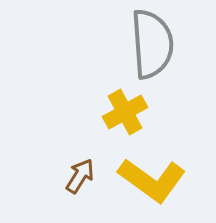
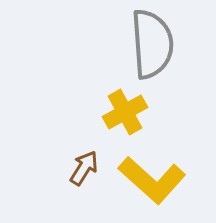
brown arrow: moved 4 px right, 8 px up
yellow L-shape: rotated 6 degrees clockwise
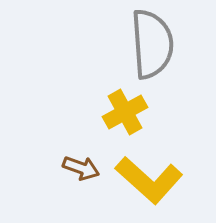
brown arrow: moved 3 px left; rotated 78 degrees clockwise
yellow L-shape: moved 3 px left
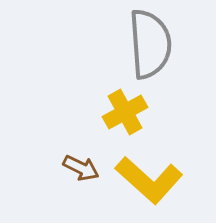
gray semicircle: moved 2 px left
brown arrow: rotated 6 degrees clockwise
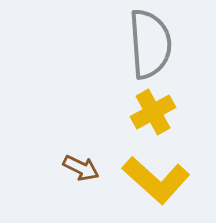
yellow cross: moved 28 px right
yellow L-shape: moved 7 px right
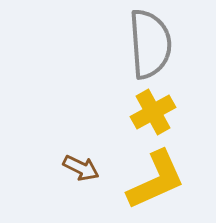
yellow L-shape: rotated 66 degrees counterclockwise
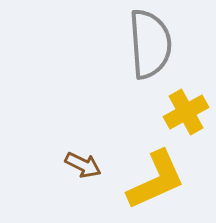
yellow cross: moved 33 px right
brown arrow: moved 2 px right, 3 px up
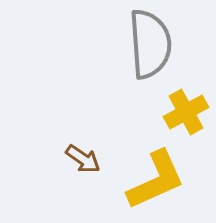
brown arrow: moved 6 px up; rotated 9 degrees clockwise
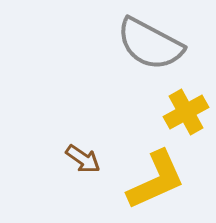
gray semicircle: rotated 122 degrees clockwise
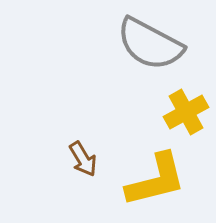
brown arrow: rotated 24 degrees clockwise
yellow L-shape: rotated 10 degrees clockwise
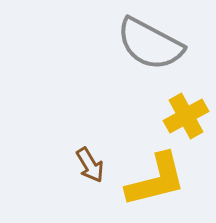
yellow cross: moved 4 px down
brown arrow: moved 7 px right, 6 px down
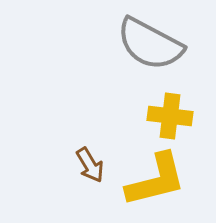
yellow cross: moved 16 px left; rotated 36 degrees clockwise
